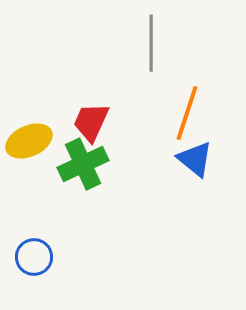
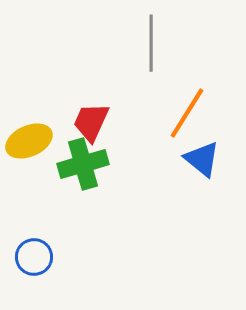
orange line: rotated 14 degrees clockwise
blue triangle: moved 7 px right
green cross: rotated 9 degrees clockwise
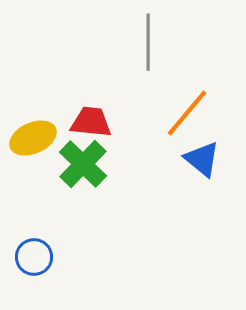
gray line: moved 3 px left, 1 px up
orange line: rotated 8 degrees clockwise
red trapezoid: rotated 72 degrees clockwise
yellow ellipse: moved 4 px right, 3 px up
green cross: rotated 30 degrees counterclockwise
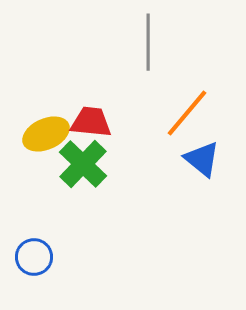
yellow ellipse: moved 13 px right, 4 px up
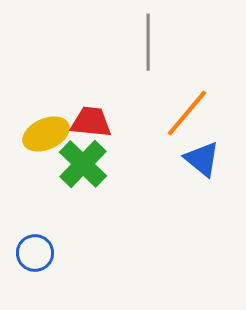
blue circle: moved 1 px right, 4 px up
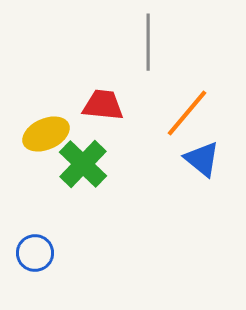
red trapezoid: moved 12 px right, 17 px up
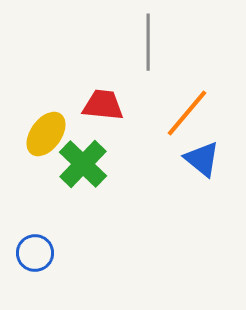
yellow ellipse: rotated 30 degrees counterclockwise
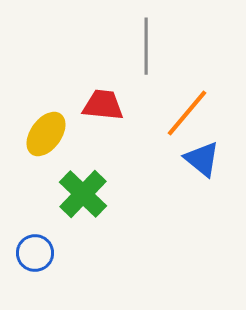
gray line: moved 2 px left, 4 px down
green cross: moved 30 px down
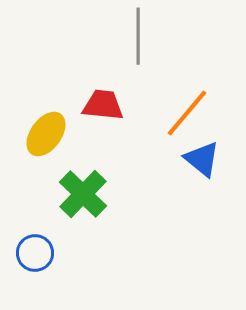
gray line: moved 8 px left, 10 px up
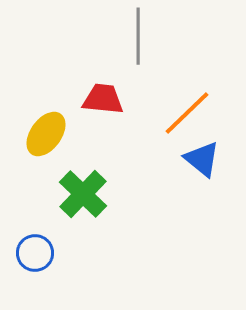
red trapezoid: moved 6 px up
orange line: rotated 6 degrees clockwise
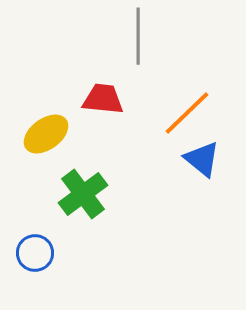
yellow ellipse: rotated 18 degrees clockwise
green cross: rotated 9 degrees clockwise
